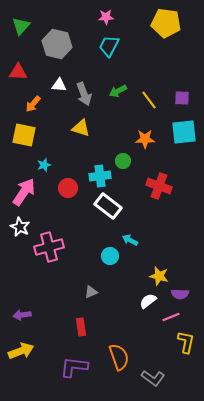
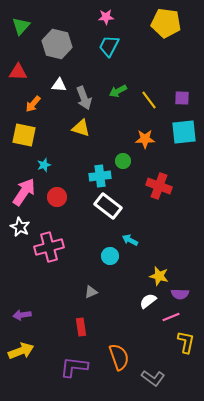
gray arrow: moved 4 px down
red circle: moved 11 px left, 9 px down
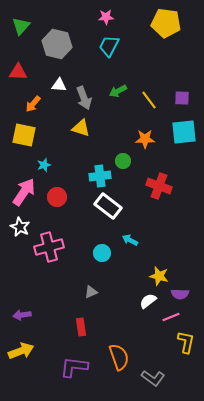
cyan circle: moved 8 px left, 3 px up
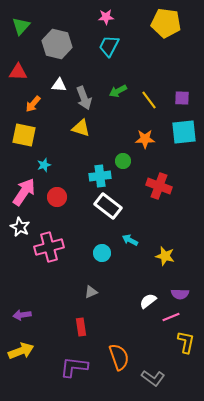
yellow star: moved 6 px right, 20 px up
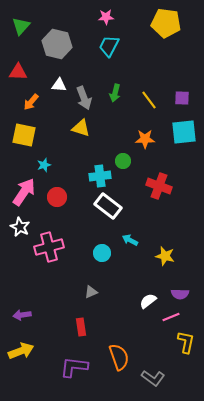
green arrow: moved 3 px left, 2 px down; rotated 48 degrees counterclockwise
orange arrow: moved 2 px left, 2 px up
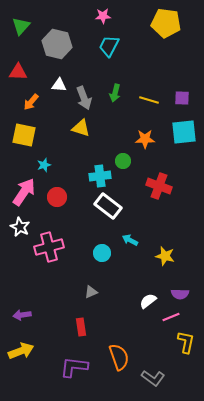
pink star: moved 3 px left, 1 px up
yellow line: rotated 36 degrees counterclockwise
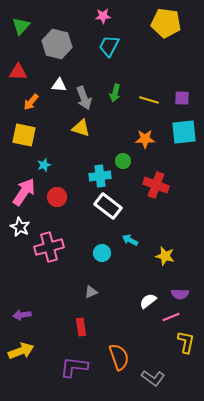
red cross: moved 3 px left, 1 px up
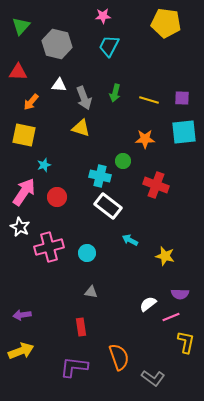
cyan cross: rotated 20 degrees clockwise
cyan circle: moved 15 px left
gray triangle: rotated 32 degrees clockwise
white semicircle: moved 3 px down
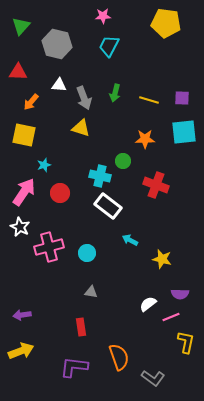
red circle: moved 3 px right, 4 px up
yellow star: moved 3 px left, 3 px down
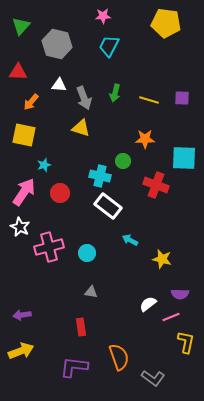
cyan square: moved 26 px down; rotated 8 degrees clockwise
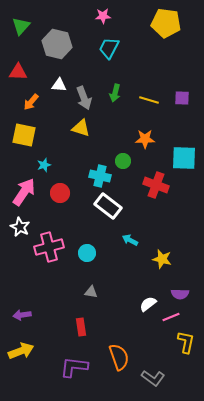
cyan trapezoid: moved 2 px down
